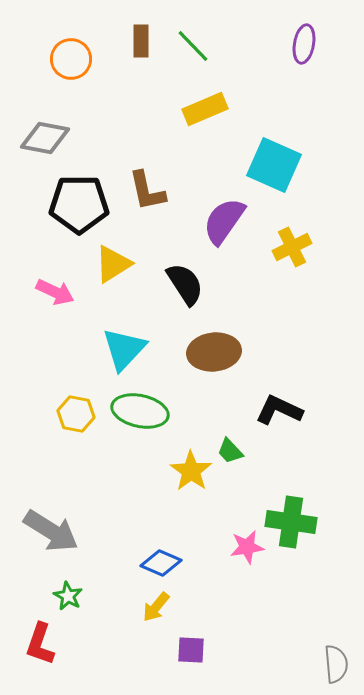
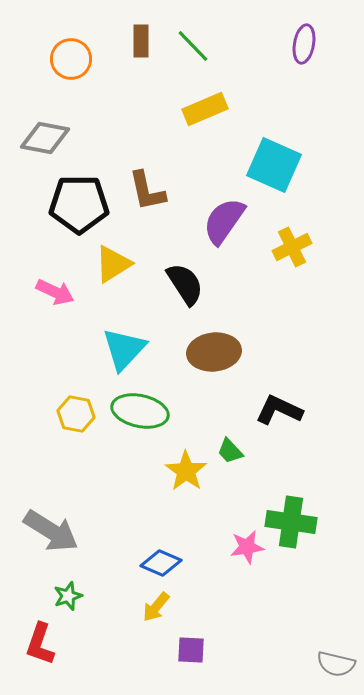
yellow star: moved 5 px left
green star: rotated 24 degrees clockwise
gray semicircle: rotated 108 degrees clockwise
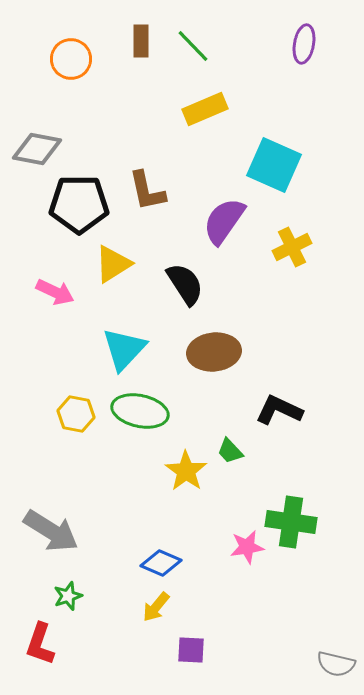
gray diamond: moved 8 px left, 11 px down
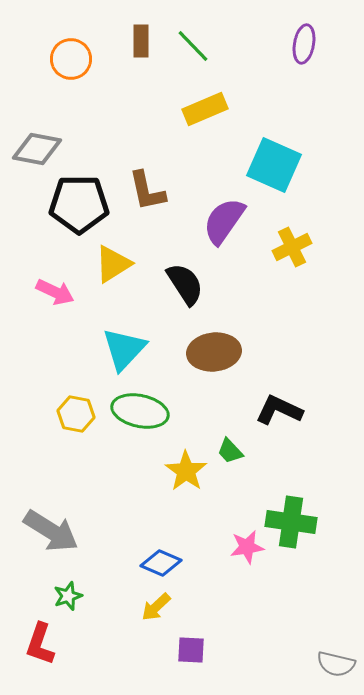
yellow arrow: rotated 8 degrees clockwise
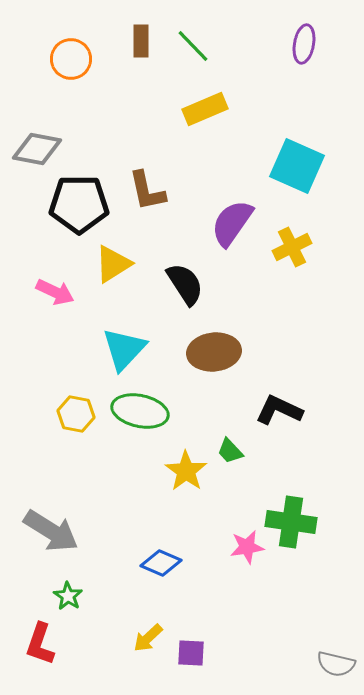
cyan square: moved 23 px right, 1 px down
purple semicircle: moved 8 px right, 2 px down
green star: rotated 20 degrees counterclockwise
yellow arrow: moved 8 px left, 31 px down
purple square: moved 3 px down
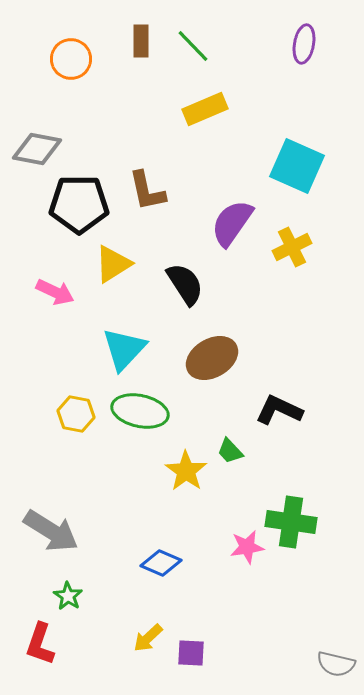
brown ellipse: moved 2 px left, 6 px down; rotated 24 degrees counterclockwise
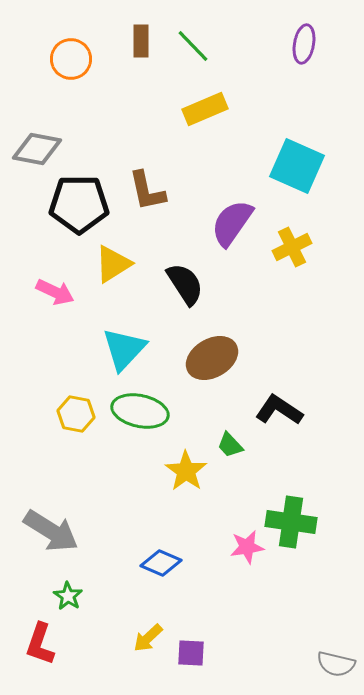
black L-shape: rotated 9 degrees clockwise
green trapezoid: moved 6 px up
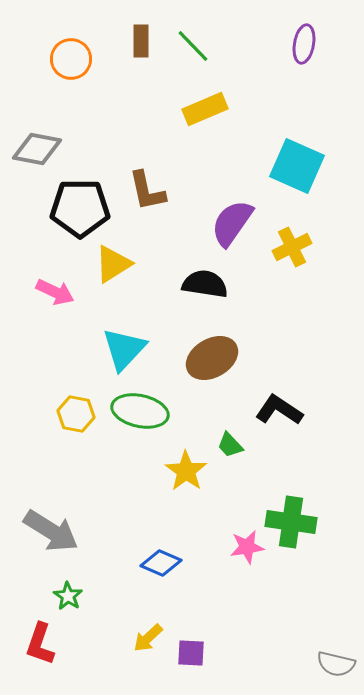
black pentagon: moved 1 px right, 4 px down
black semicircle: moved 20 px right; rotated 48 degrees counterclockwise
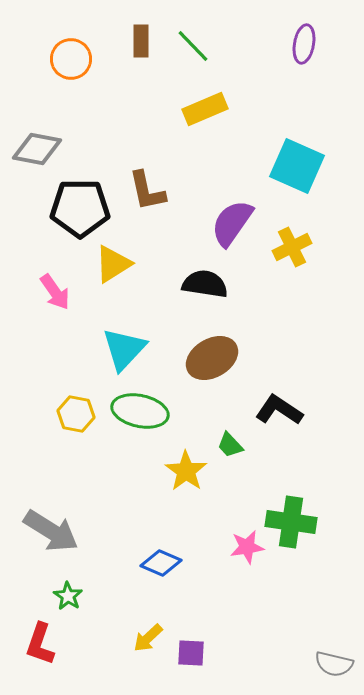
pink arrow: rotated 30 degrees clockwise
gray semicircle: moved 2 px left
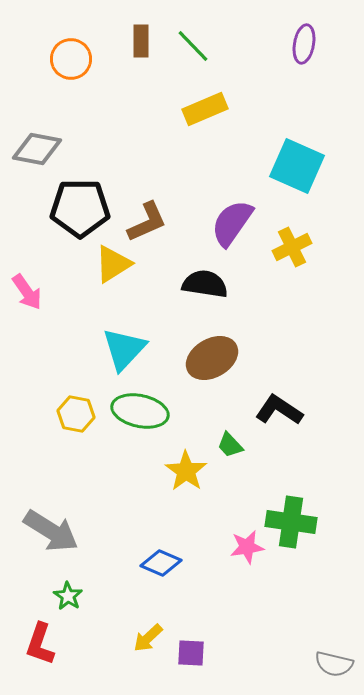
brown L-shape: moved 31 px down; rotated 102 degrees counterclockwise
pink arrow: moved 28 px left
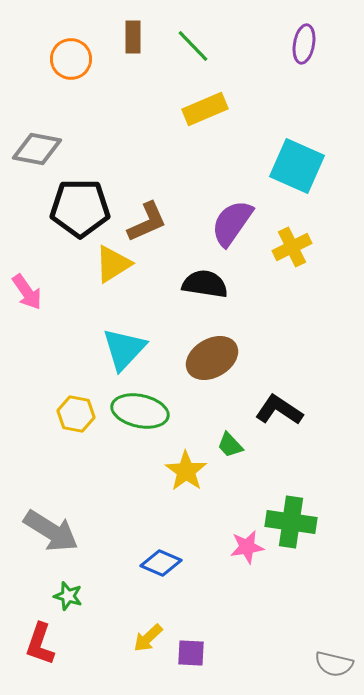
brown rectangle: moved 8 px left, 4 px up
green star: rotated 16 degrees counterclockwise
